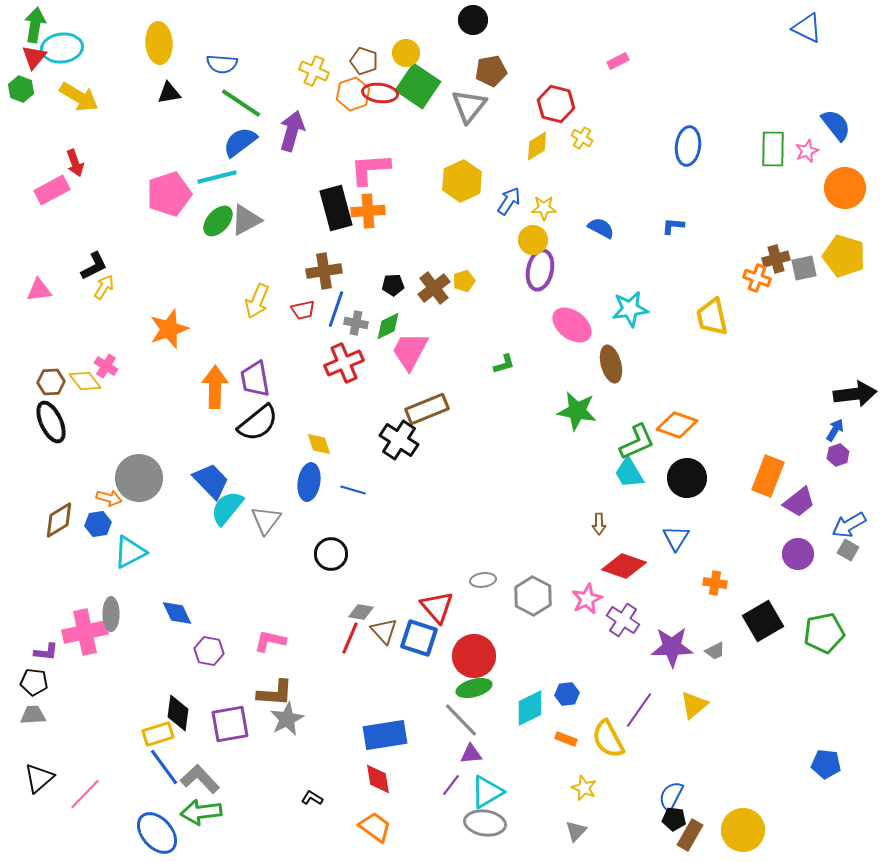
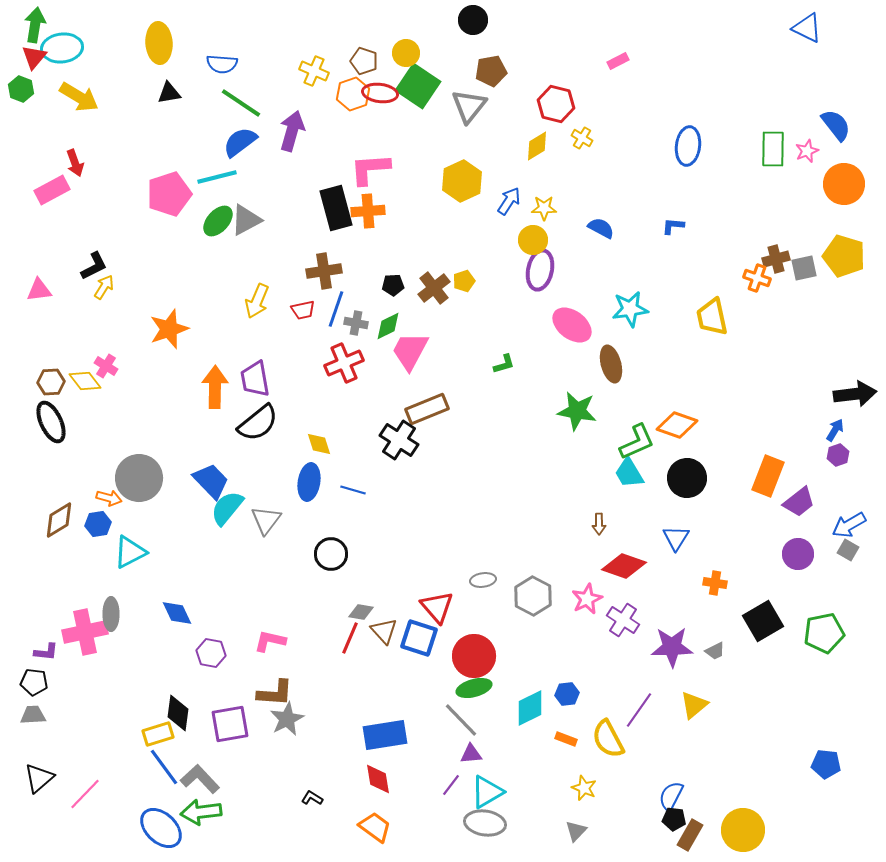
orange circle at (845, 188): moved 1 px left, 4 px up
purple hexagon at (209, 651): moved 2 px right, 2 px down
blue ellipse at (157, 833): moved 4 px right, 5 px up; rotated 6 degrees counterclockwise
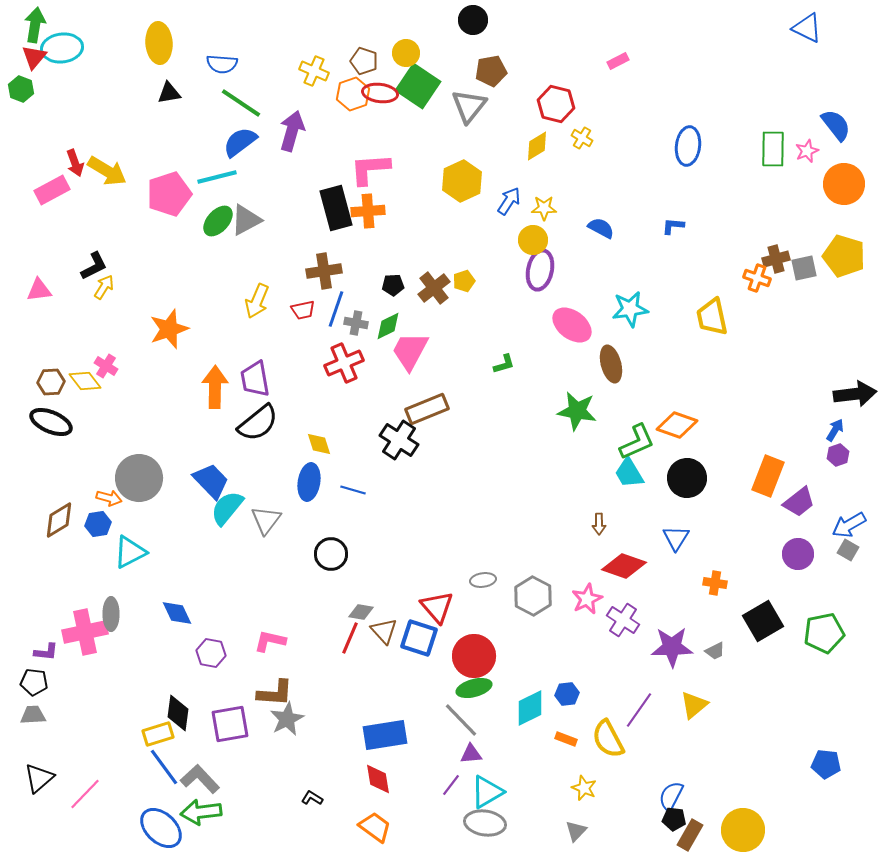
yellow arrow at (79, 97): moved 28 px right, 74 px down
black ellipse at (51, 422): rotated 42 degrees counterclockwise
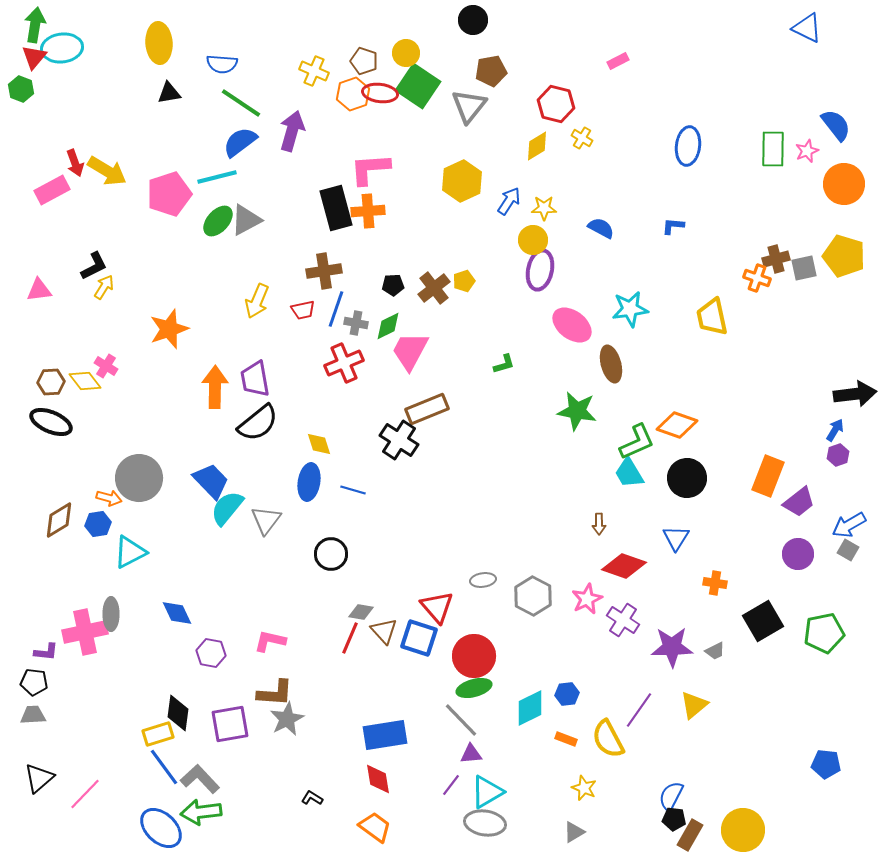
gray triangle at (576, 831): moved 2 px left, 1 px down; rotated 15 degrees clockwise
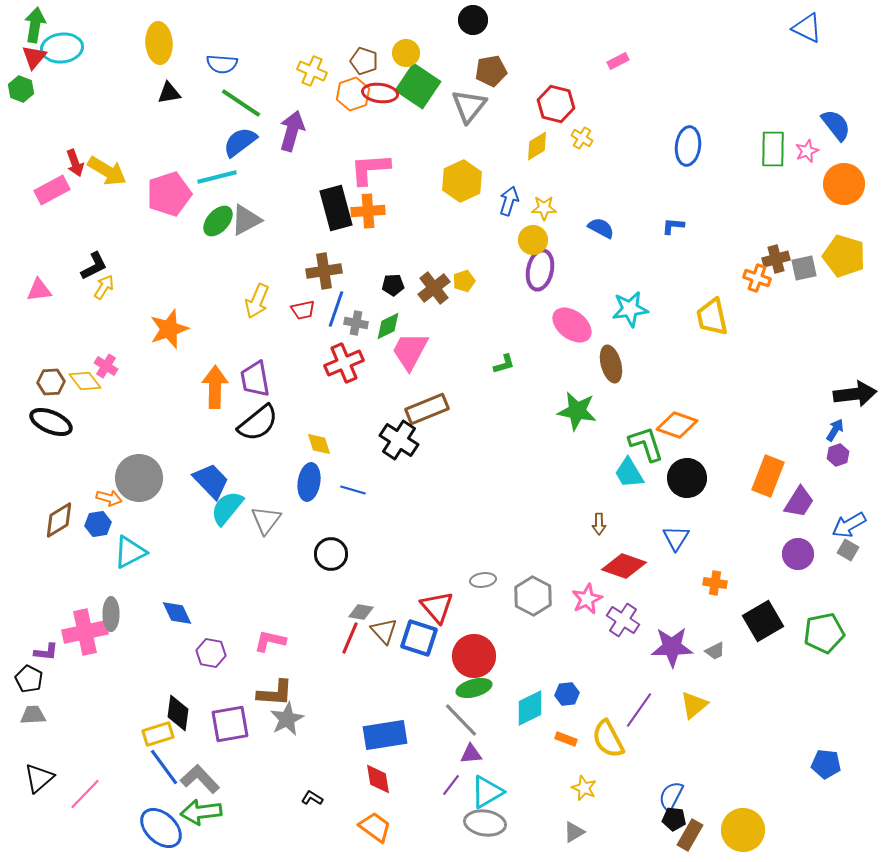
yellow cross at (314, 71): moved 2 px left
blue arrow at (509, 201): rotated 16 degrees counterclockwise
green L-shape at (637, 442): moved 9 px right, 2 px down; rotated 84 degrees counterclockwise
purple trapezoid at (799, 502): rotated 20 degrees counterclockwise
black pentagon at (34, 682): moved 5 px left, 3 px up; rotated 20 degrees clockwise
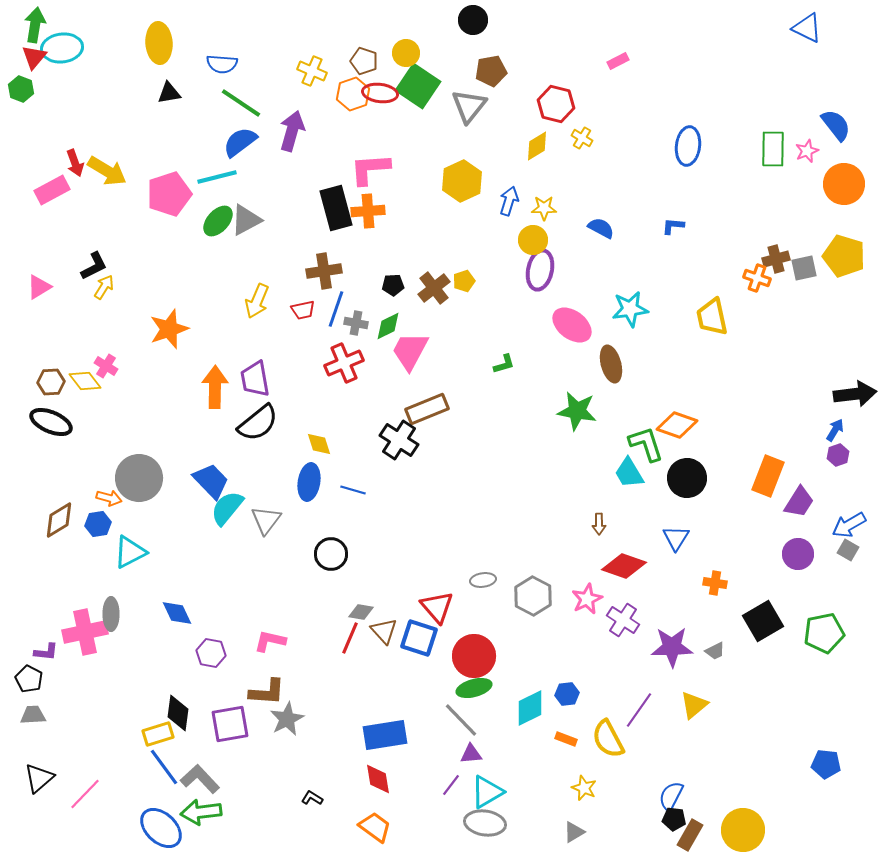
pink triangle at (39, 290): moved 3 px up; rotated 24 degrees counterclockwise
brown L-shape at (275, 693): moved 8 px left, 1 px up
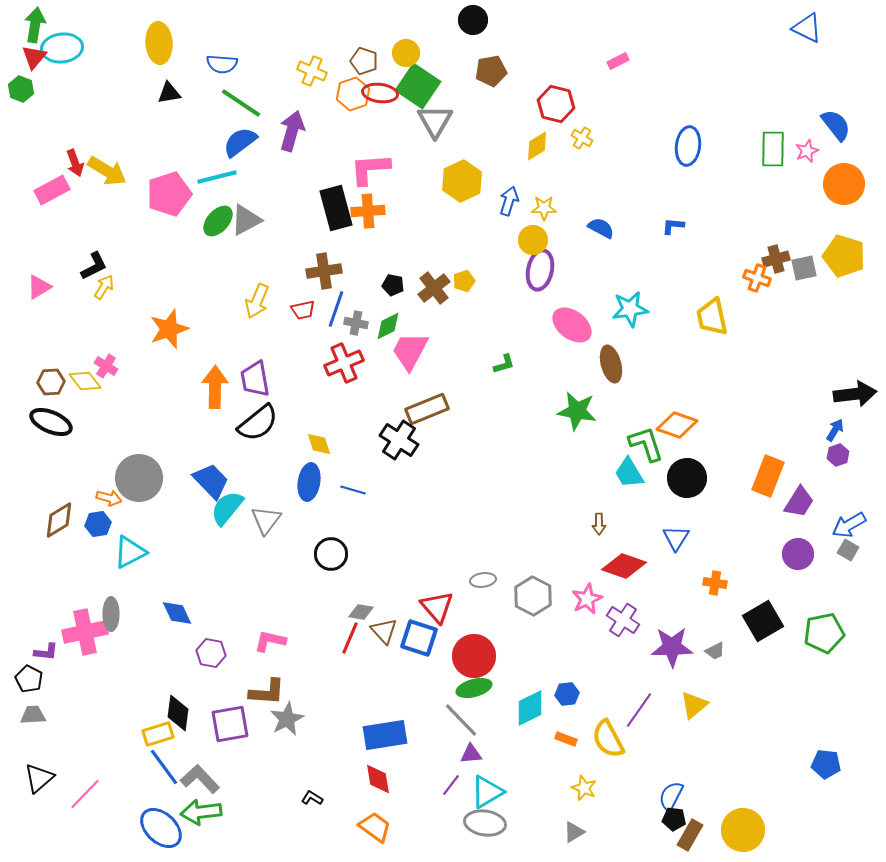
gray triangle at (469, 106): moved 34 px left, 15 px down; rotated 9 degrees counterclockwise
black pentagon at (393, 285): rotated 15 degrees clockwise
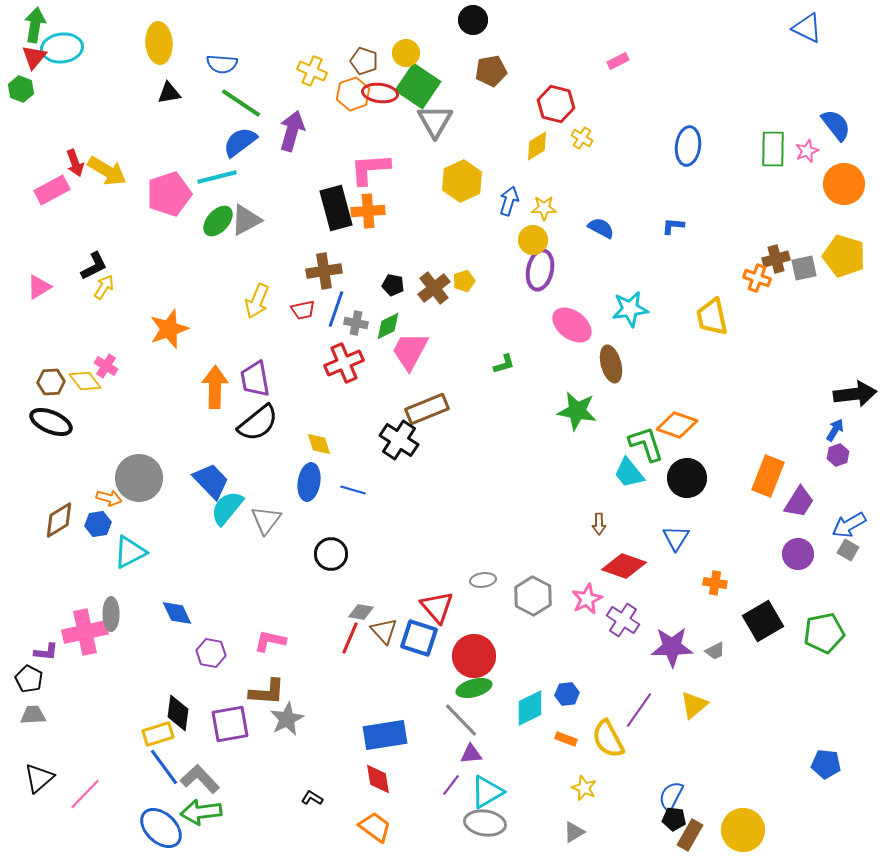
cyan trapezoid at (629, 473): rotated 8 degrees counterclockwise
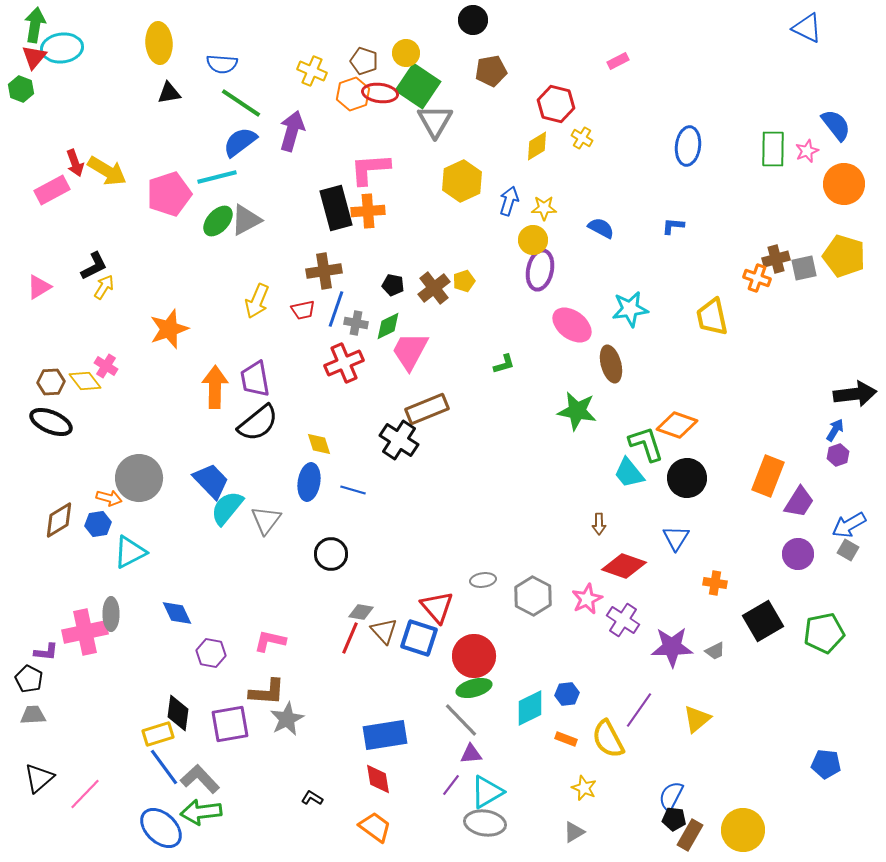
yellow triangle at (694, 705): moved 3 px right, 14 px down
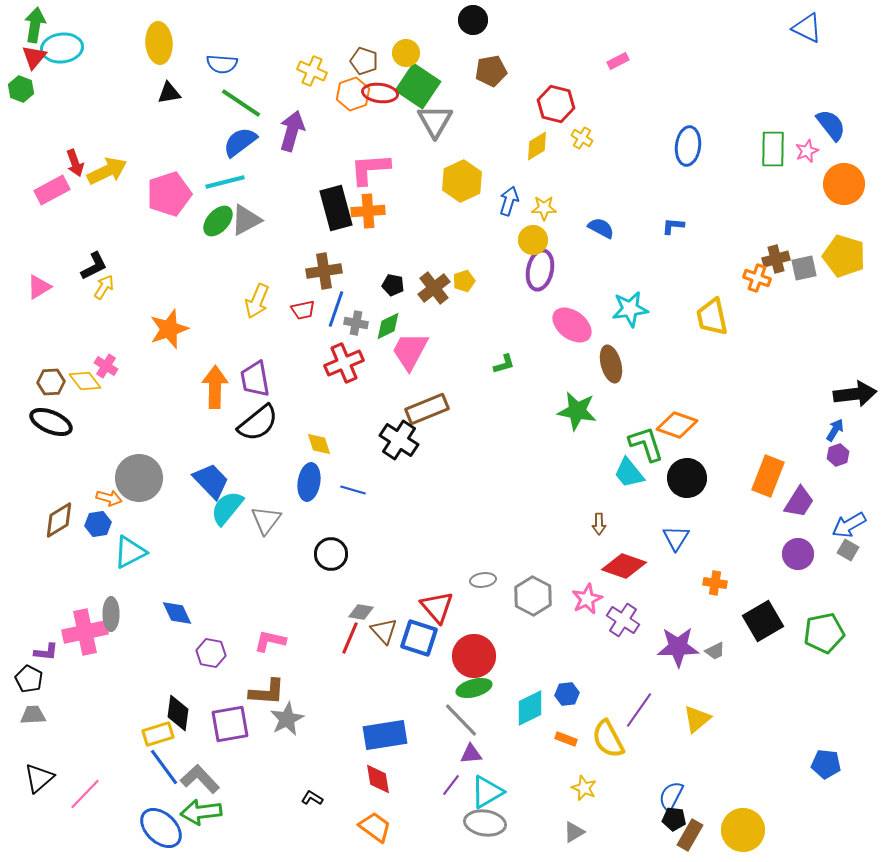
blue semicircle at (836, 125): moved 5 px left
yellow arrow at (107, 171): rotated 57 degrees counterclockwise
cyan line at (217, 177): moved 8 px right, 5 px down
purple star at (672, 647): moved 6 px right
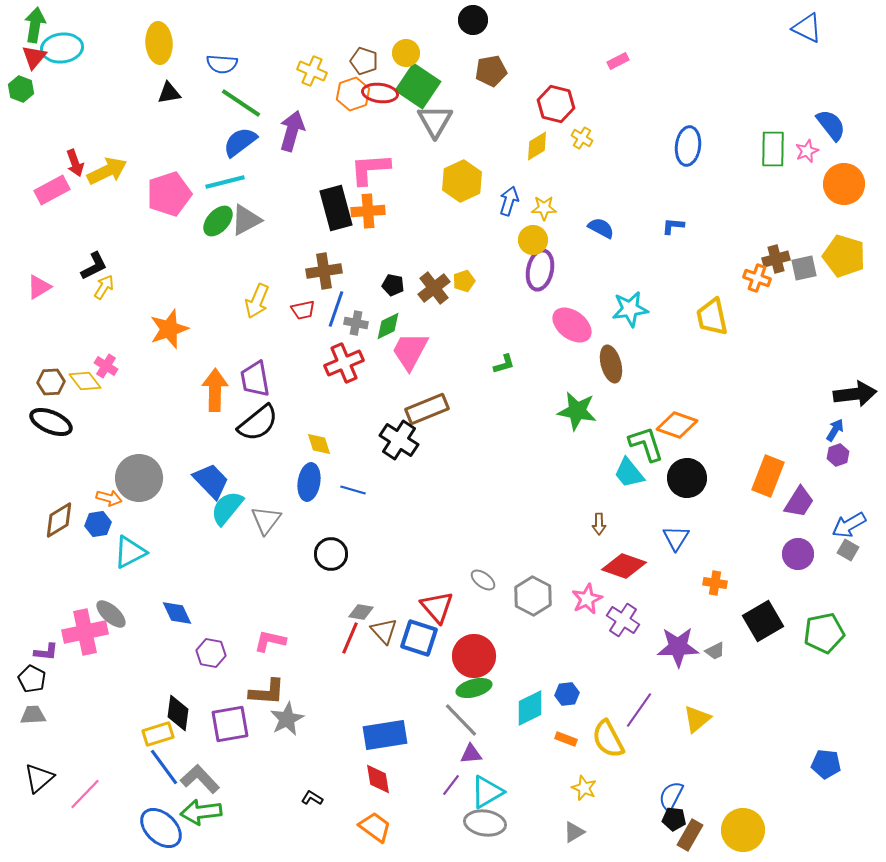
orange arrow at (215, 387): moved 3 px down
gray ellipse at (483, 580): rotated 45 degrees clockwise
gray ellipse at (111, 614): rotated 48 degrees counterclockwise
black pentagon at (29, 679): moved 3 px right
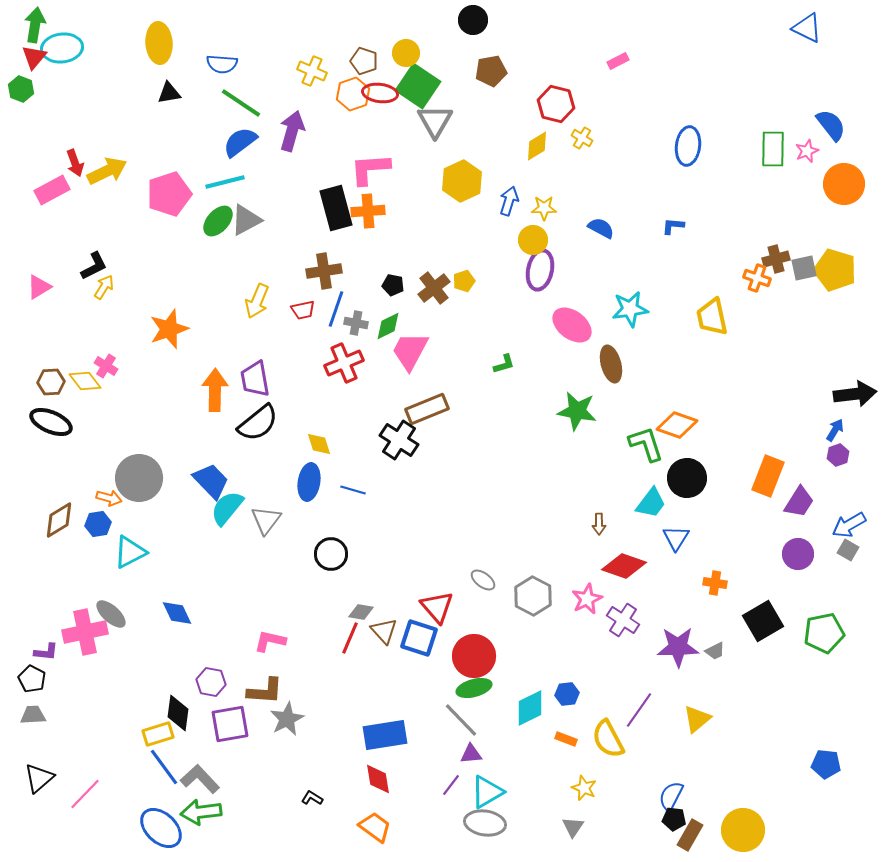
yellow pentagon at (844, 256): moved 9 px left, 14 px down
cyan trapezoid at (629, 473): moved 22 px right, 30 px down; rotated 104 degrees counterclockwise
purple hexagon at (211, 653): moved 29 px down
brown L-shape at (267, 692): moved 2 px left, 1 px up
gray triangle at (574, 832): moved 1 px left, 5 px up; rotated 25 degrees counterclockwise
